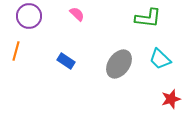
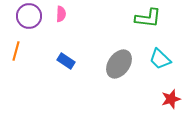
pink semicircle: moved 16 px left; rotated 49 degrees clockwise
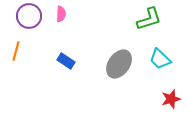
green L-shape: moved 1 px right, 1 px down; rotated 24 degrees counterclockwise
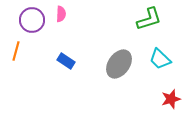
purple circle: moved 3 px right, 4 px down
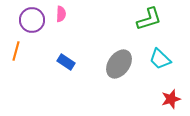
blue rectangle: moved 1 px down
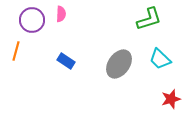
blue rectangle: moved 1 px up
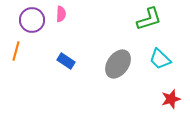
gray ellipse: moved 1 px left
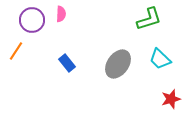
orange line: rotated 18 degrees clockwise
blue rectangle: moved 1 px right, 2 px down; rotated 18 degrees clockwise
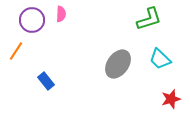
blue rectangle: moved 21 px left, 18 px down
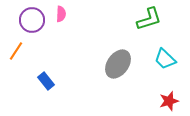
cyan trapezoid: moved 5 px right
red star: moved 2 px left, 2 px down
